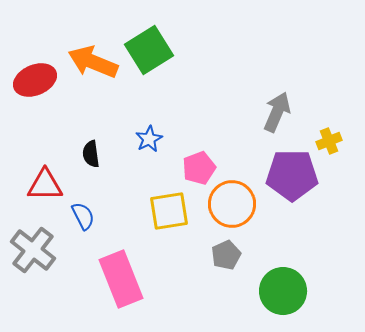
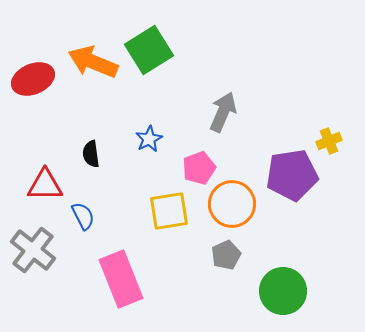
red ellipse: moved 2 px left, 1 px up
gray arrow: moved 54 px left
purple pentagon: rotated 9 degrees counterclockwise
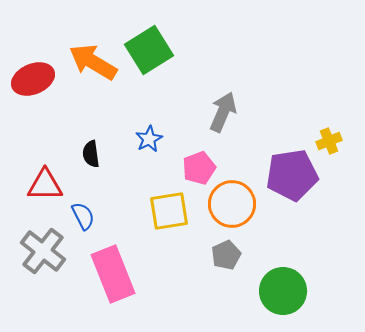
orange arrow: rotated 9 degrees clockwise
gray cross: moved 10 px right, 1 px down
pink rectangle: moved 8 px left, 5 px up
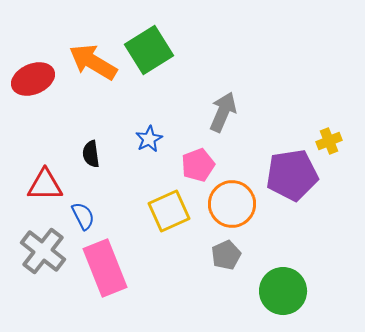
pink pentagon: moved 1 px left, 3 px up
yellow square: rotated 15 degrees counterclockwise
pink rectangle: moved 8 px left, 6 px up
